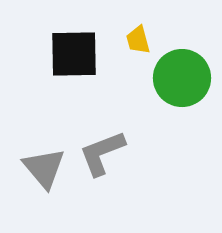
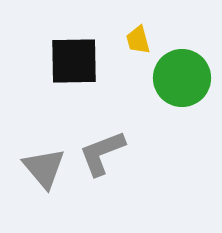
black square: moved 7 px down
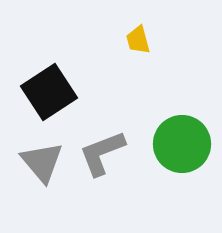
black square: moved 25 px left, 31 px down; rotated 32 degrees counterclockwise
green circle: moved 66 px down
gray triangle: moved 2 px left, 6 px up
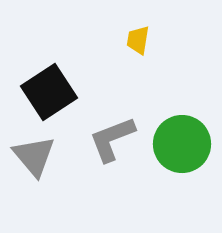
yellow trapezoid: rotated 24 degrees clockwise
gray L-shape: moved 10 px right, 14 px up
gray triangle: moved 8 px left, 6 px up
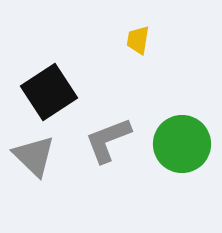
gray L-shape: moved 4 px left, 1 px down
gray triangle: rotated 6 degrees counterclockwise
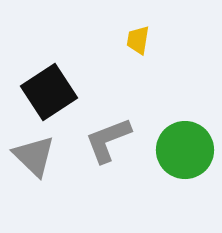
green circle: moved 3 px right, 6 px down
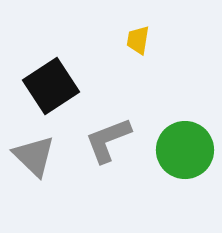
black square: moved 2 px right, 6 px up
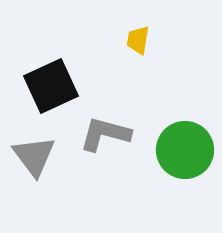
black square: rotated 8 degrees clockwise
gray L-shape: moved 3 px left, 6 px up; rotated 36 degrees clockwise
gray triangle: rotated 9 degrees clockwise
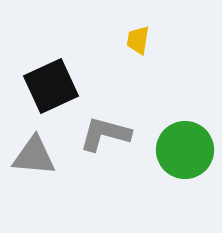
gray triangle: rotated 48 degrees counterclockwise
